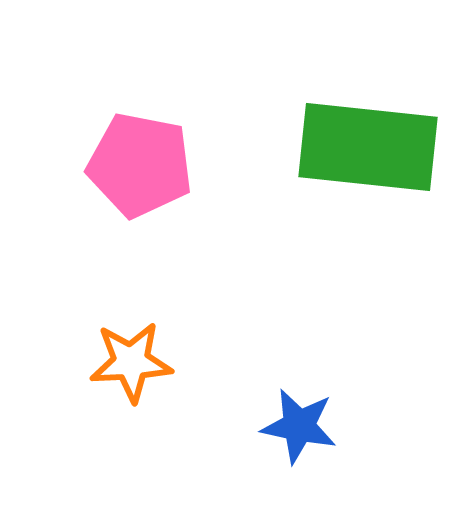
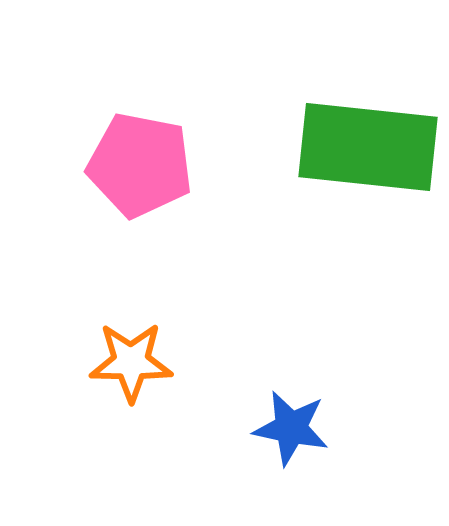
orange star: rotated 4 degrees clockwise
blue star: moved 8 px left, 2 px down
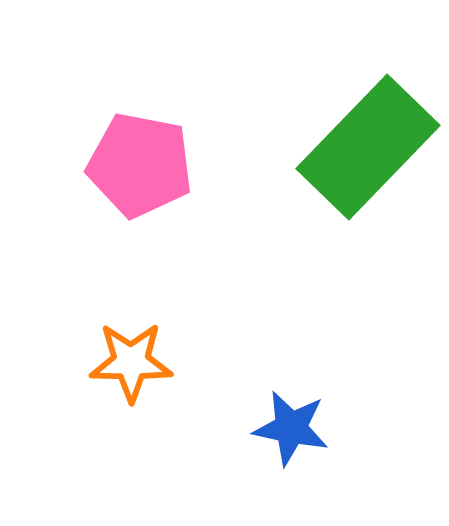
green rectangle: rotated 52 degrees counterclockwise
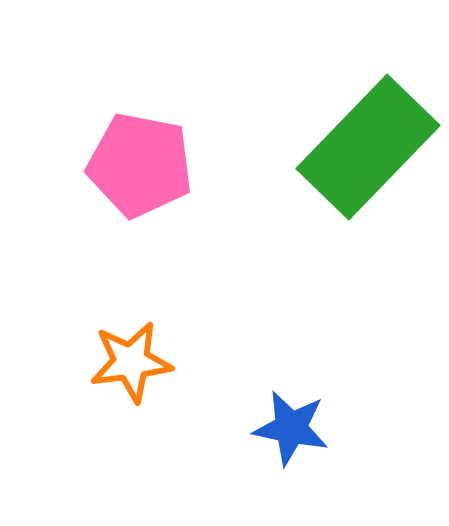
orange star: rotated 8 degrees counterclockwise
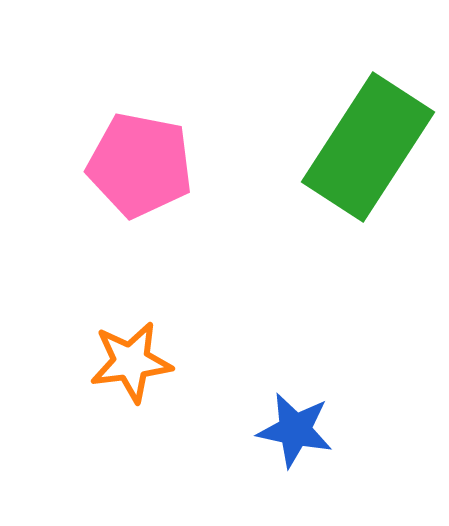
green rectangle: rotated 11 degrees counterclockwise
blue star: moved 4 px right, 2 px down
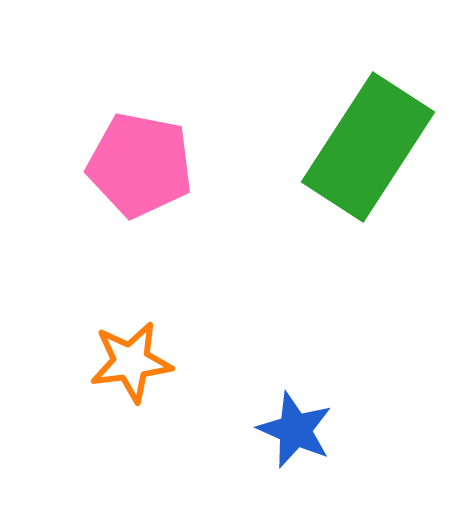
blue star: rotated 12 degrees clockwise
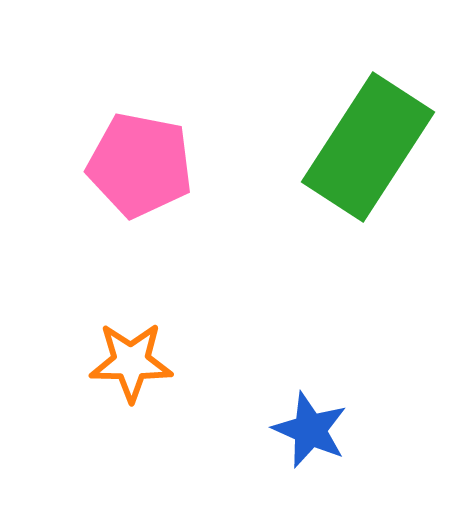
orange star: rotated 8 degrees clockwise
blue star: moved 15 px right
